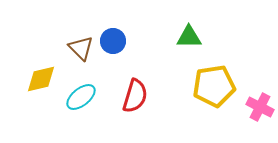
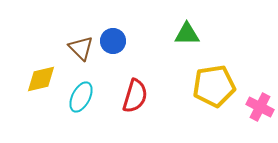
green triangle: moved 2 px left, 3 px up
cyan ellipse: rotated 24 degrees counterclockwise
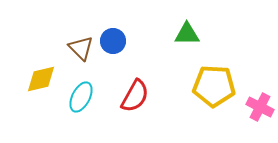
yellow pentagon: rotated 12 degrees clockwise
red semicircle: rotated 12 degrees clockwise
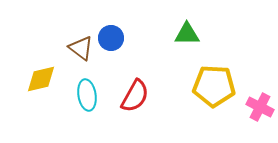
blue circle: moved 2 px left, 3 px up
brown triangle: rotated 8 degrees counterclockwise
cyan ellipse: moved 6 px right, 2 px up; rotated 36 degrees counterclockwise
